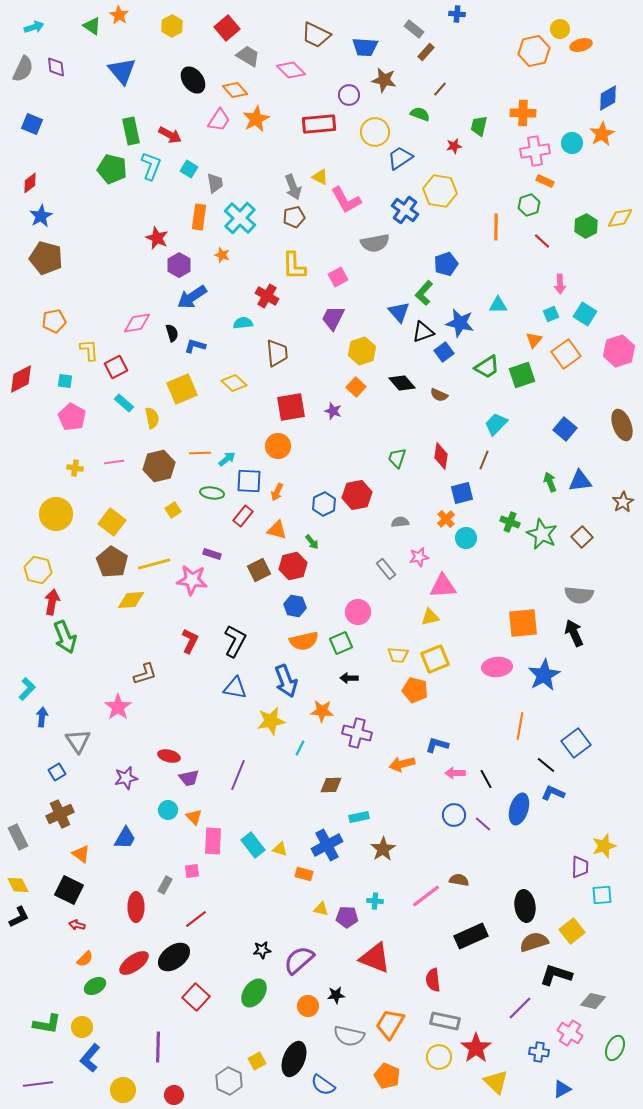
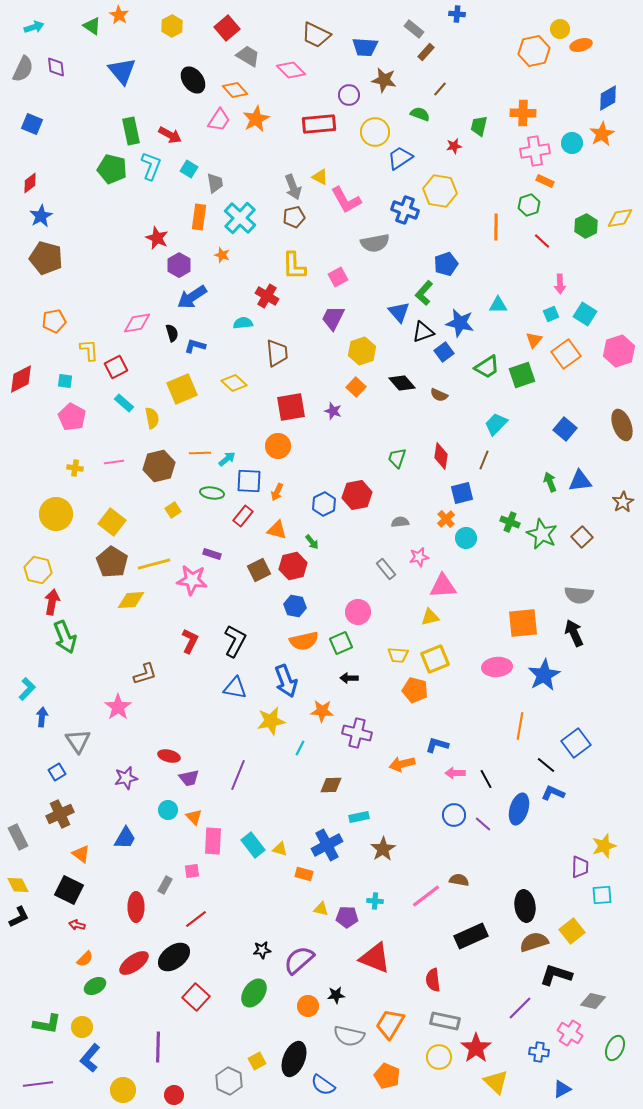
blue cross at (405, 210): rotated 16 degrees counterclockwise
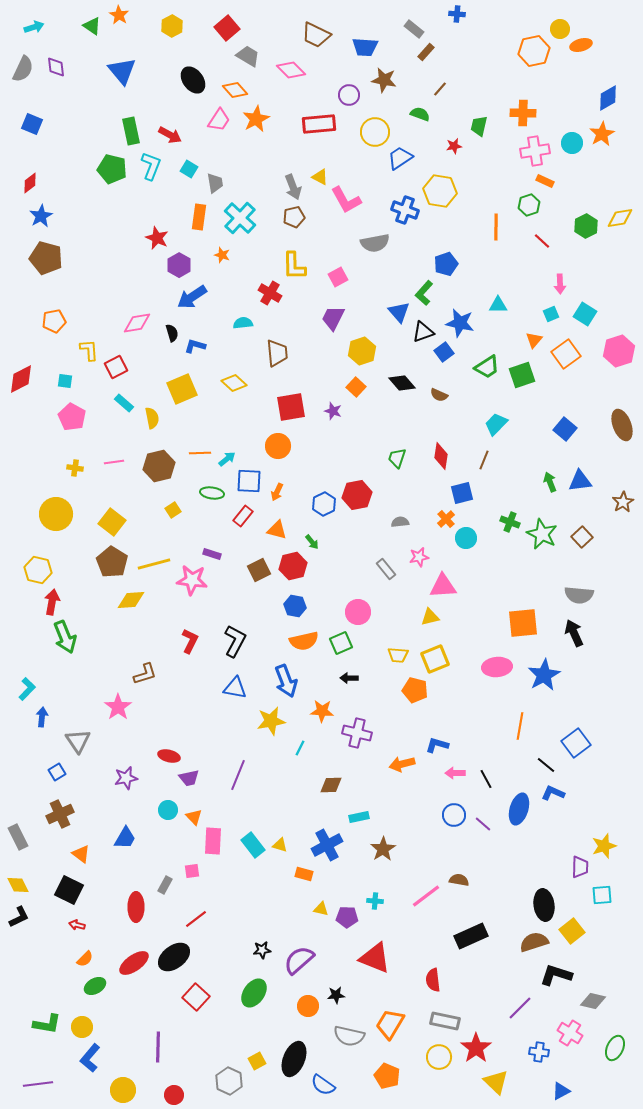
red cross at (267, 296): moved 3 px right, 3 px up
yellow triangle at (280, 849): moved 4 px up
black ellipse at (525, 906): moved 19 px right, 1 px up
blue triangle at (562, 1089): moved 1 px left, 2 px down
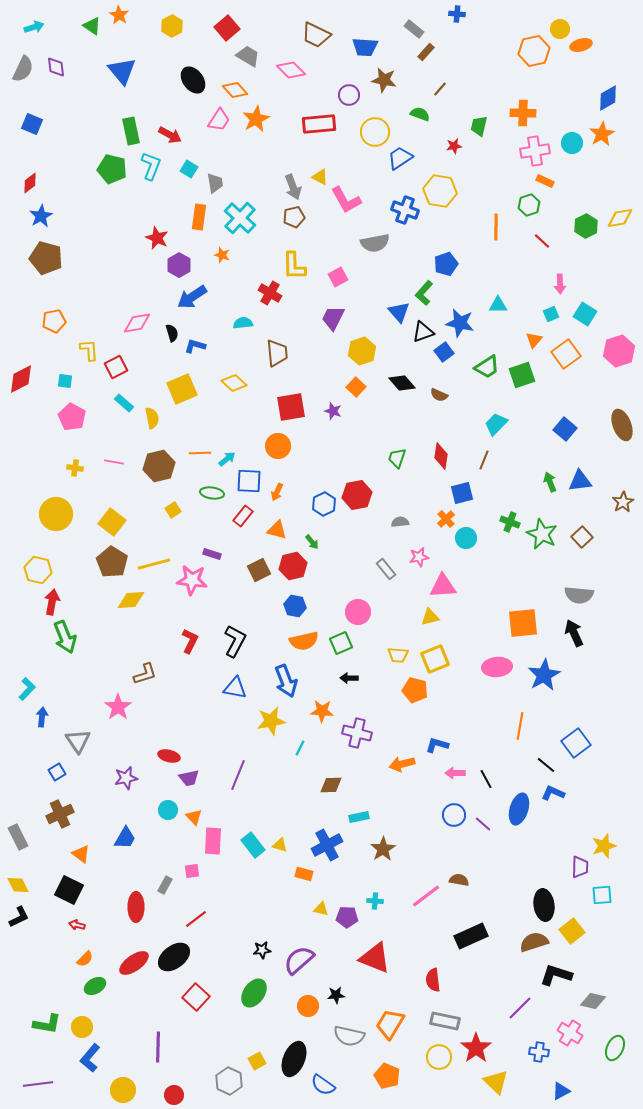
pink line at (114, 462): rotated 18 degrees clockwise
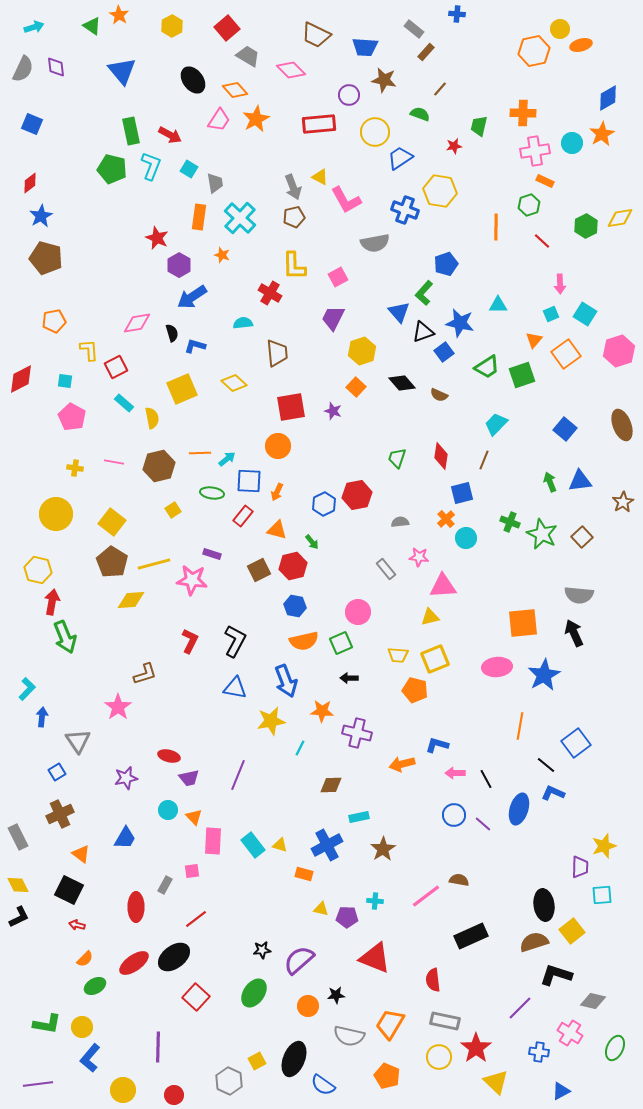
pink star at (419, 557): rotated 18 degrees clockwise
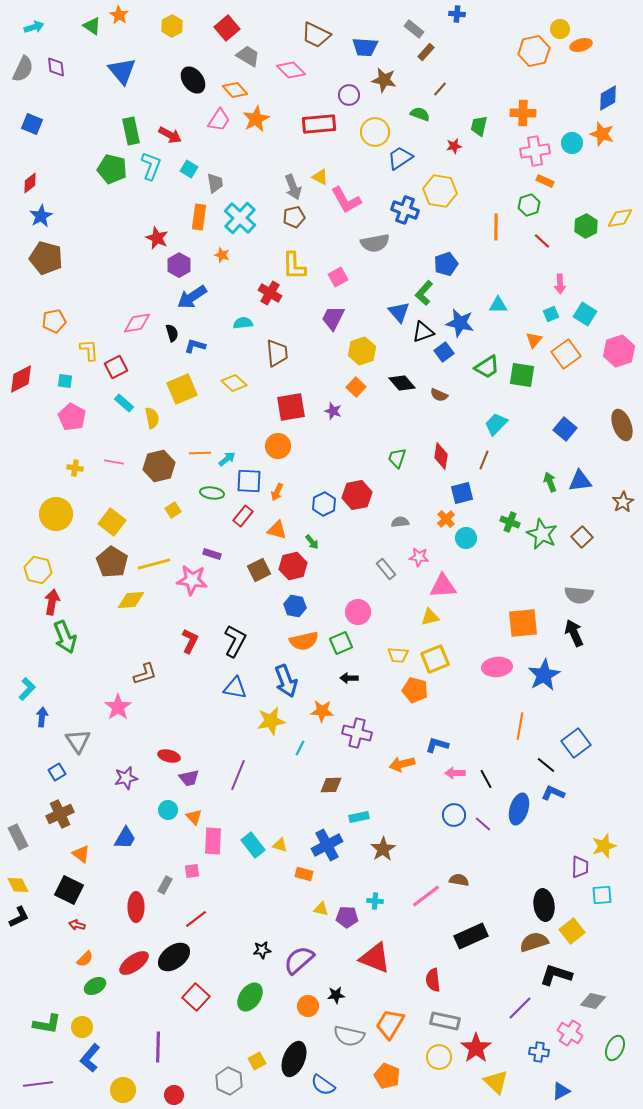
orange star at (602, 134): rotated 25 degrees counterclockwise
green square at (522, 375): rotated 28 degrees clockwise
green ellipse at (254, 993): moved 4 px left, 4 px down
